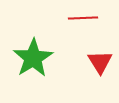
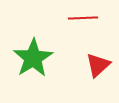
red triangle: moved 2 px left, 3 px down; rotated 20 degrees clockwise
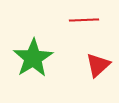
red line: moved 1 px right, 2 px down
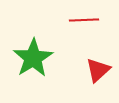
red triangle: moved 5 px down
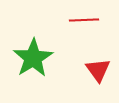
red triangle: rotated 24 degrees counterclockwise
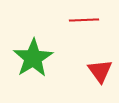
red triangle: moved 2 px right, 1 px down
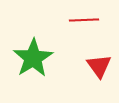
red triangle: moved 1 px left, 5 px up
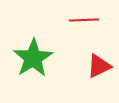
red triangle: rotated 40 degrees clockwise
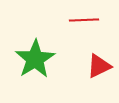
green star: moved 2 px right, 1 px down
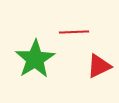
red line: moved 10 px left, 12 px down
